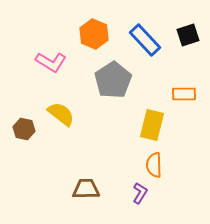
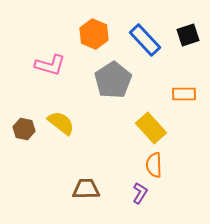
pink L-shape: moved 1 px left, 3 px down; rotated 16 degrees counterclockwise
yellow semicircle: moved 9 px down
yellow rectangle: moved 1 px left, 3 px down; rotated 56 degrees counterclockwise
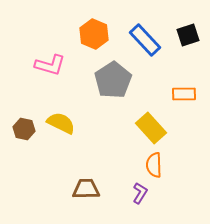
yellow semicircle: rotated 12 degrees counterclockwise
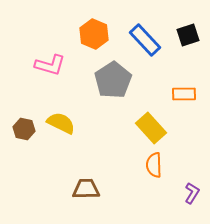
purple L-shape: moved 52 px right
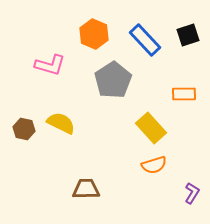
orange semicircle: rotated 105 degrees counterclockwise
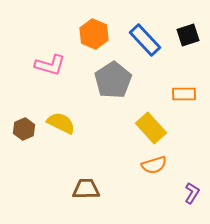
brown hexagon: rotated 25 degrees clockwise
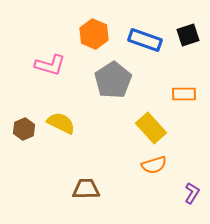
blue rectangle: rotated 28 degrees counterclockwise
